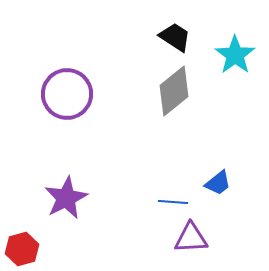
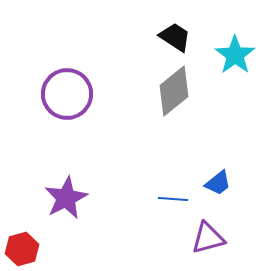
blue line: moved 3 px up
purple triangle: moved 17 px right; rotated 12 degrees counterclockwise
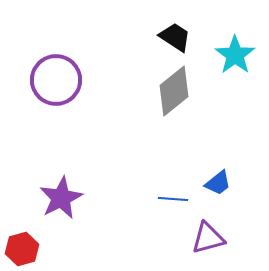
purple circle: moved 11 px left, 14 px up
purple star: moved 5 px left
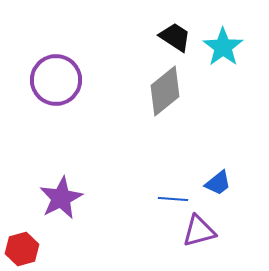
cyan star: moved 12 px left, 8 px up
gray diamond: moved 9 px left
purple triangle: moved 9 px left, 7 px up
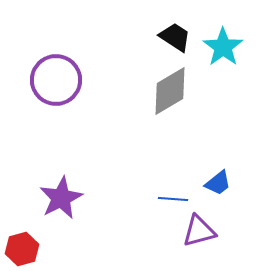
gray diamond: moved 5 px right; rotated 9 degrees clockwise
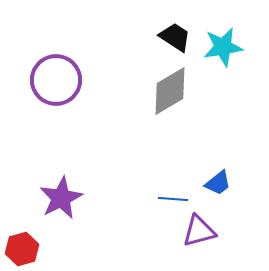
cyan star: rotated 27 degrees clockwise
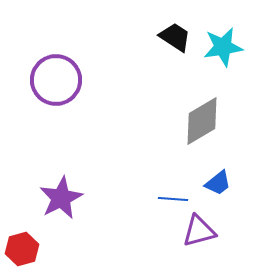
gray diamond: moved 32 px right, 30 px down
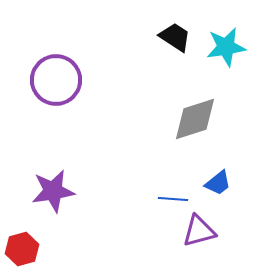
cyan star: moved 3 px right
gray diamond: moved 7 px left, 2 px up; rotated 12 degrees clockwise
purple star: moved 8 px left, 7 px up; rotated 18 degrees clockwise
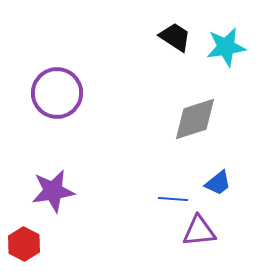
purple circle: moved 1 px right, 13 px down
purple triangle: rotated 9 degrees clockwise
red hexagon: moved 2 px right, 5 px up; rotated 16 degrees counterclockwise
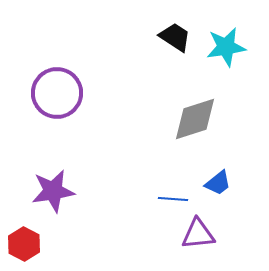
purple triangle: moved 1 px left, 3 px down
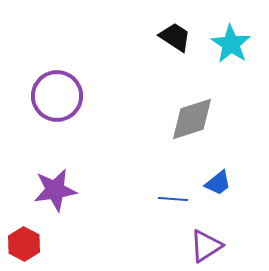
cyan star: moved 5 px right, 3 px up; rotated 30 degrees counterclockwise
purple circle: moved 3 px down
gray diamond: moved 3 px left
purple star: moved 2 px right, 1 px up
purple triangle: moved 8 px right, 12 px down; rotated 27 degrees counterclockwise
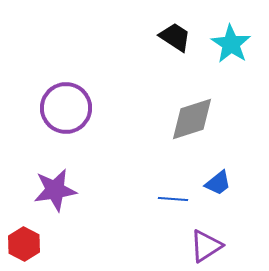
purple circle: moved 9 px right, 12 px down
